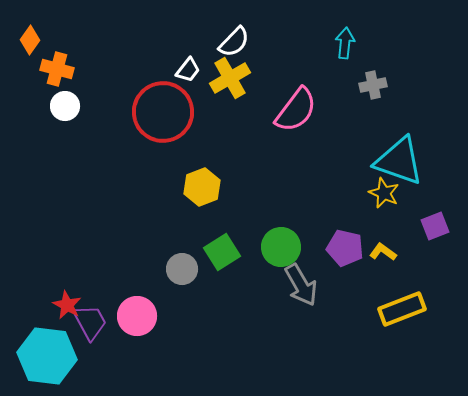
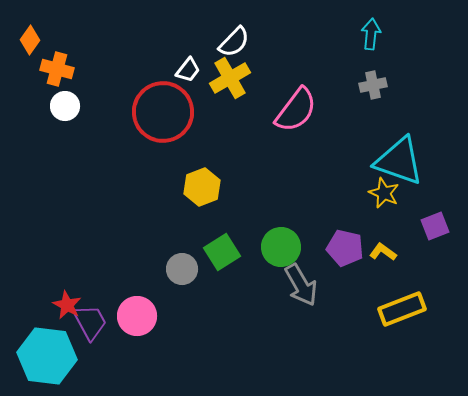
cyan arrow: moved 26 px right, 9 px up
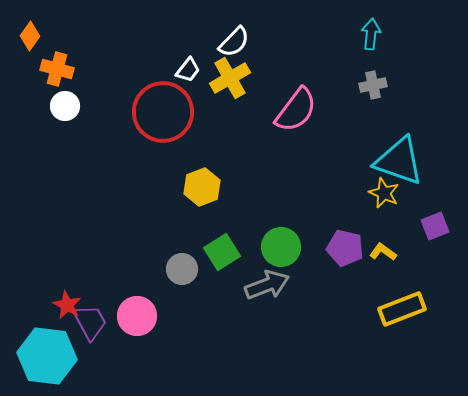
orange diamond: moved 4 px up
gray arrow: moved 34 px left; rotated 81 degrees counterclockwise
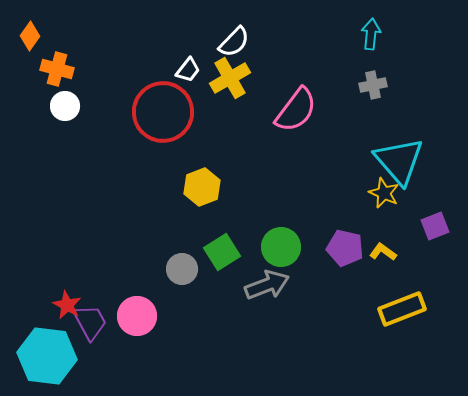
cyan triangle: rotated 30 degrees clockwise
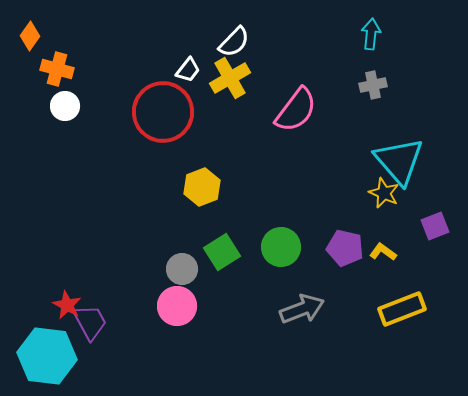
gray arrow: moved 35 px right, 24 px down
pink circle: moved 40 px right, 10 px up
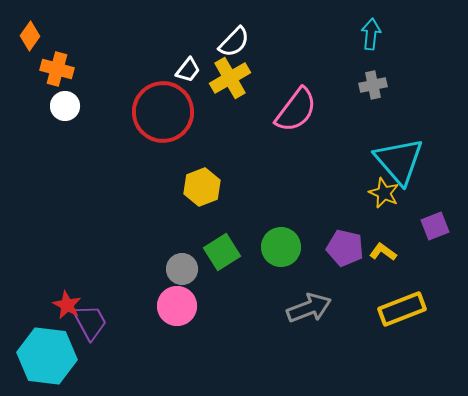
gray arrow: moved 7 px right, 1 px up
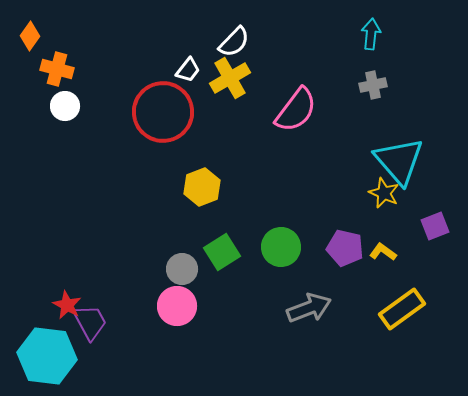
yellow rectangle: rotated 15 degrees counterclockwise
